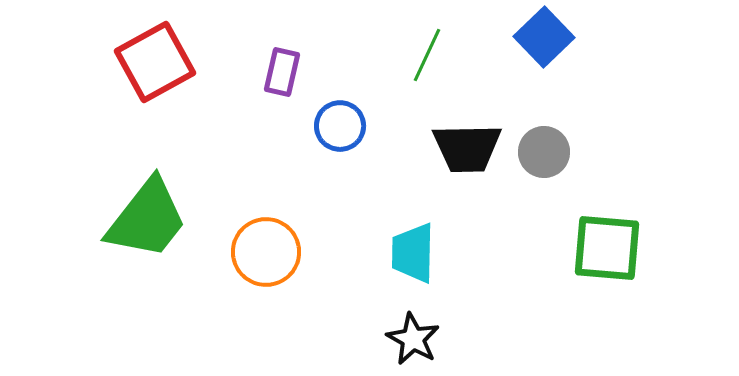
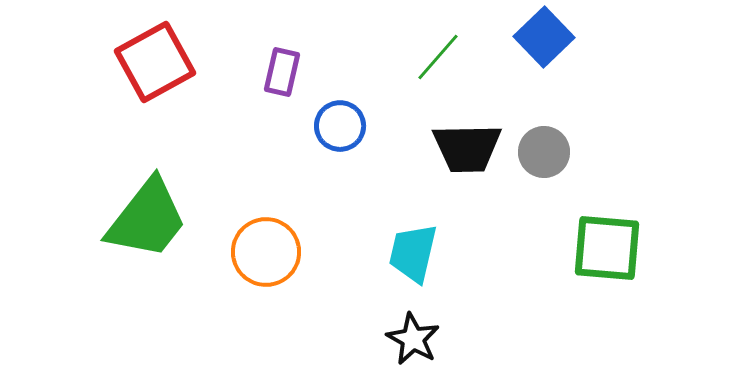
green line: moved 11 px right, 2 px down; rotated 16 degrees clockwise
cyan trapezoid: rotated 12 degrees clockwise
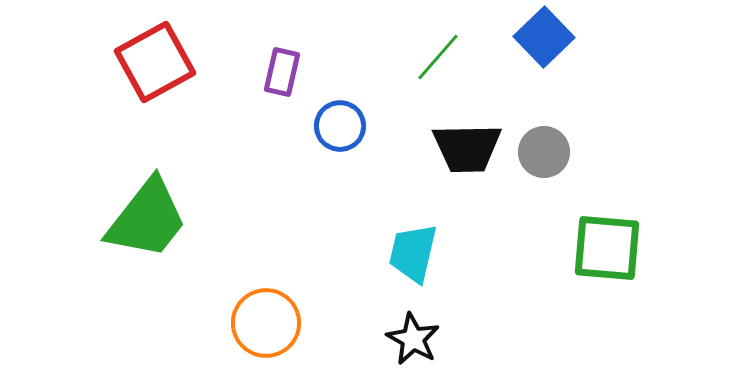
orange circle: moved 71 px down
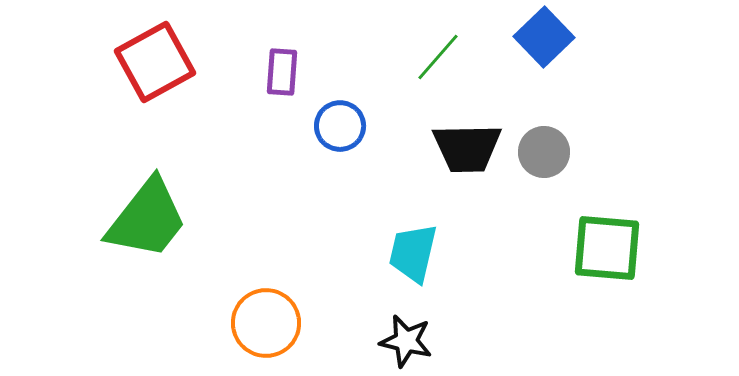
purple rectangle: rotated 9 degrees counterclockwise
black star: moved 7 px left, 2 px down; rotated 16 degrees counterclockwise
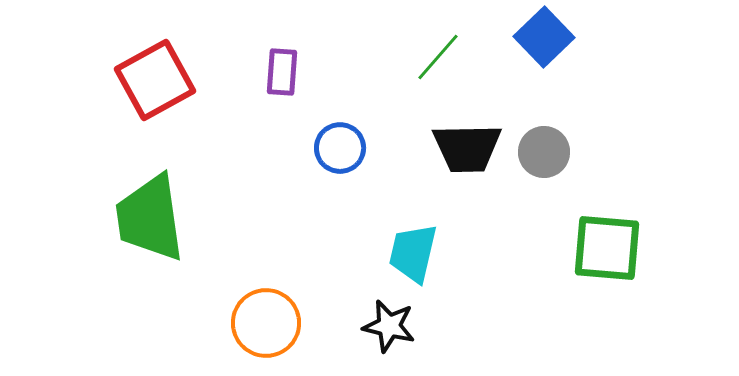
red square: moved 18 px down
blue circle: moved 22 px down
green trapezoid: moved 3 px right, 1 px up; rotated 134 degrees clockwise
black star: moved 17 px left, 15 px up
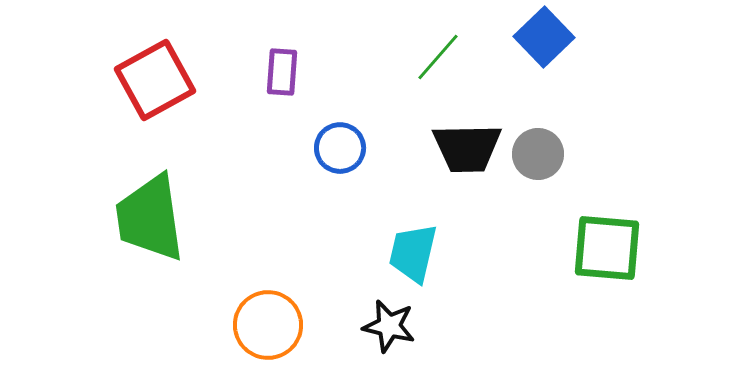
gray circle: moved 6 px left, 2 px down
orange circle: moved 2 px right, 2 px down
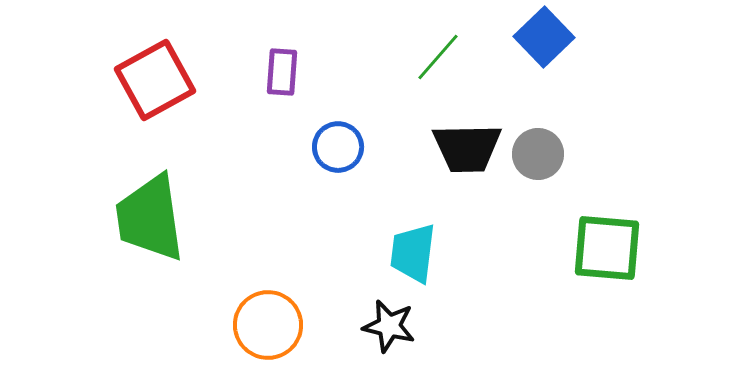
blue circle: moved 2 px left, 1 px up
cyan trapezoid: rotated 6 degrees counterclockwise
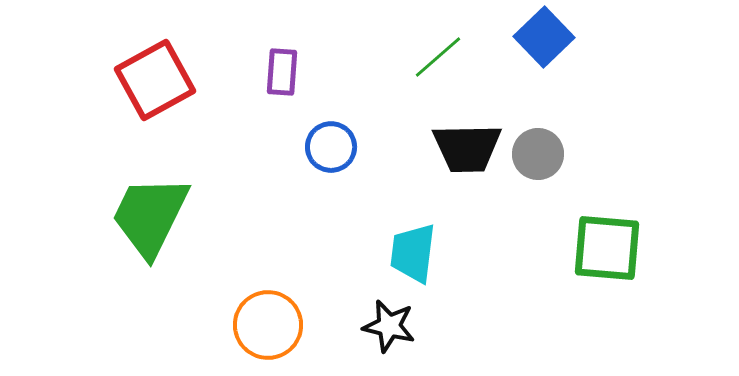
green line: rotated 8 degrees clockwise
blue circle: moved 7 px left
green trapezoid: moved 2 px up; rotated 34 degrees clockwise
